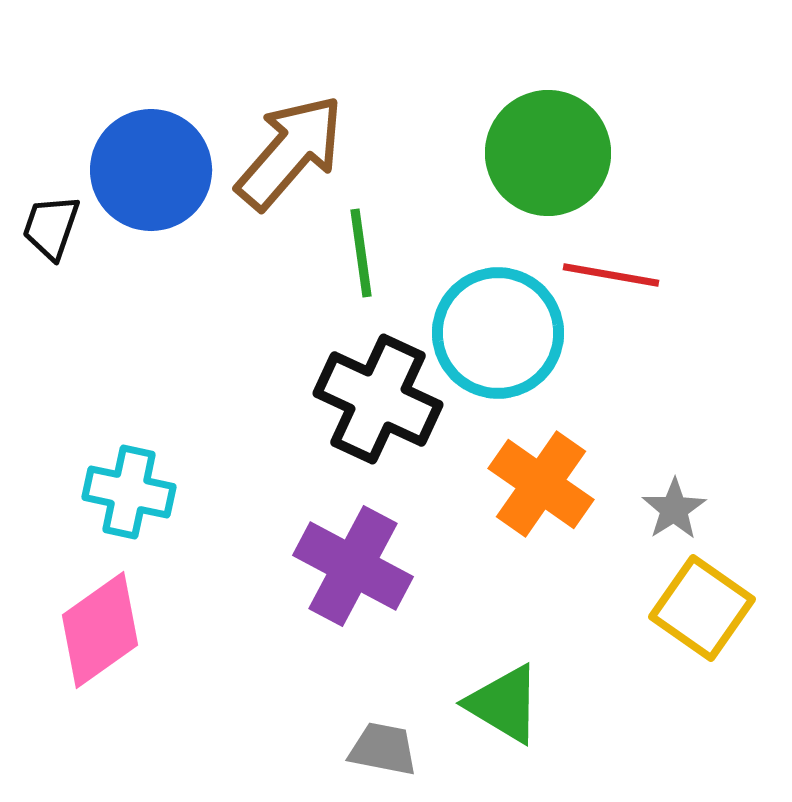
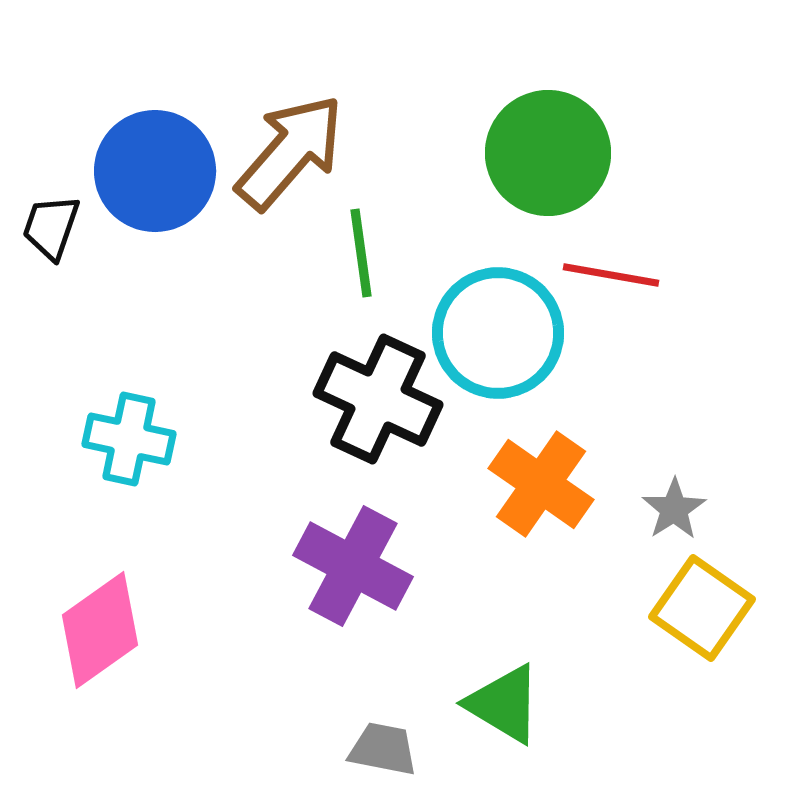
blue circle: moved 4 px right, 1 px down
cyan cross: moved 53 px up
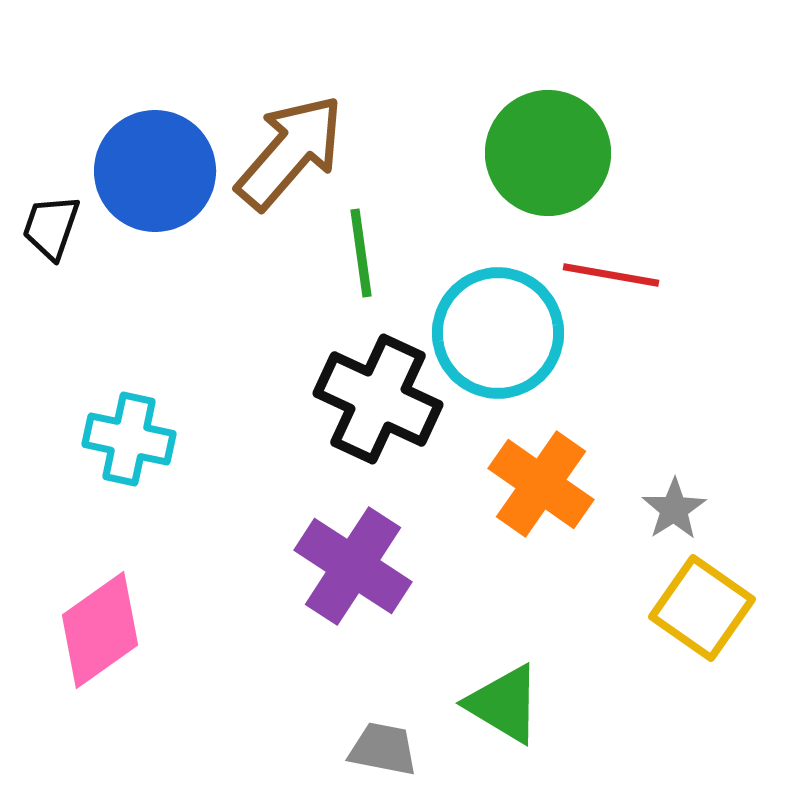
purple cross: rotated 5 degrees clockwise
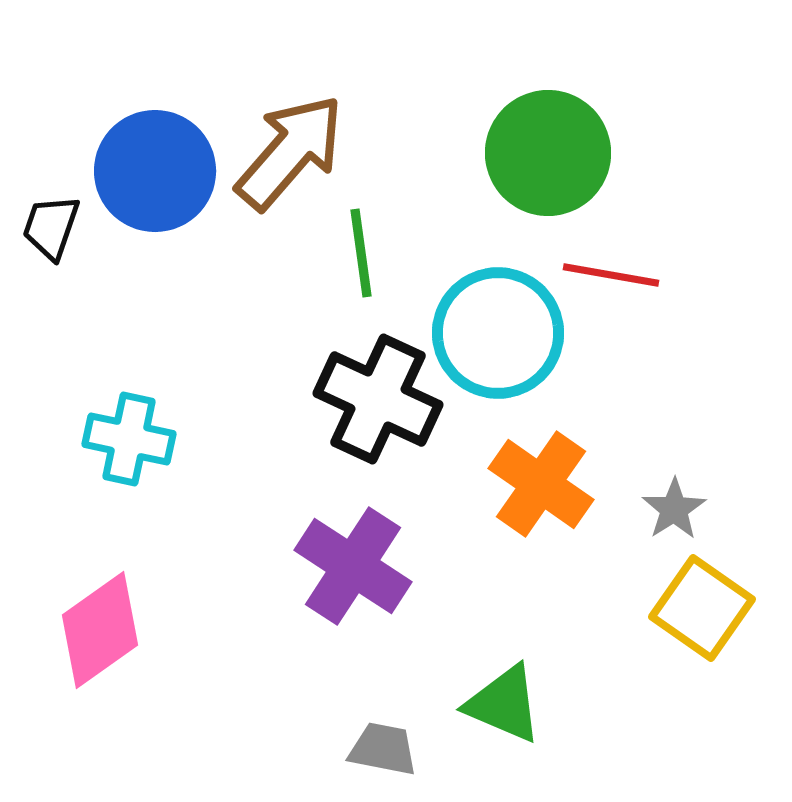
green triangle: rotated 8 degrees counterclockwise
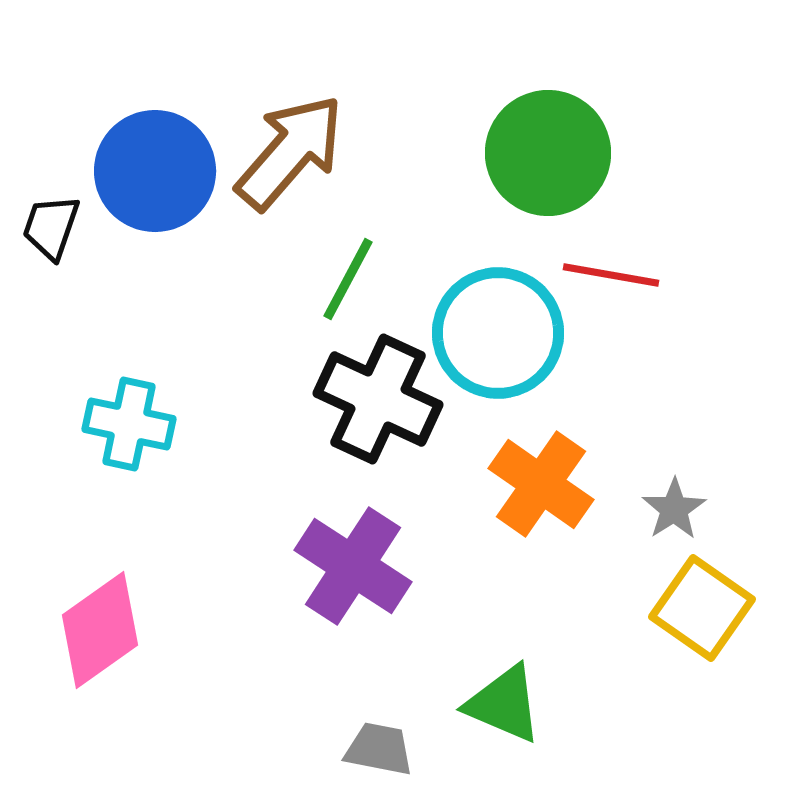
green line: moved 13 px left, 26 px down; rotated 36 degrees clockwise
cyan cross: moved 15 px up
gray trapezoid: moved 4 px left
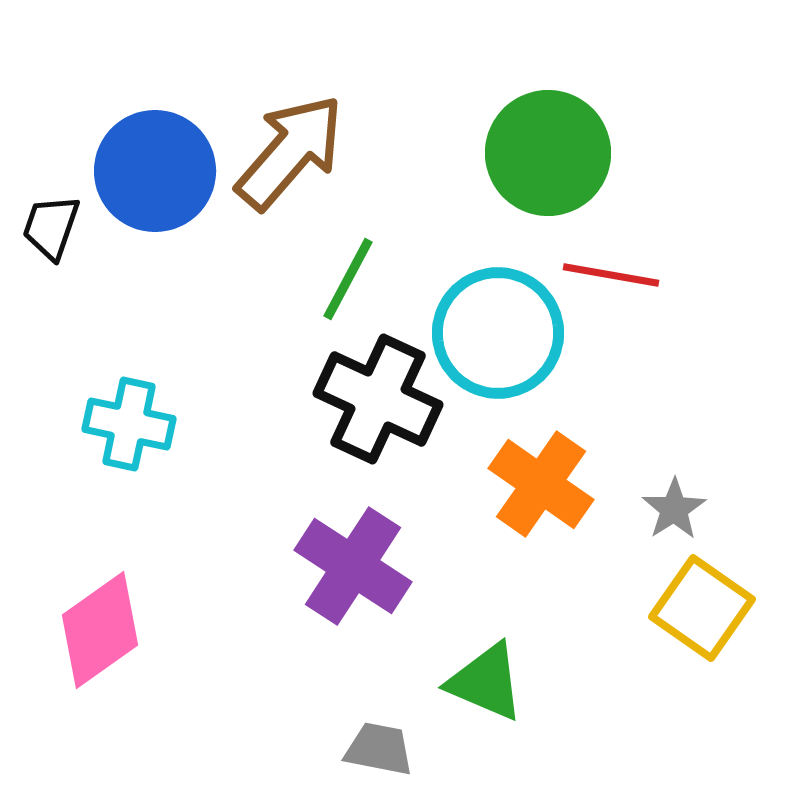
green triangle: moved 18 px left, 22 px up
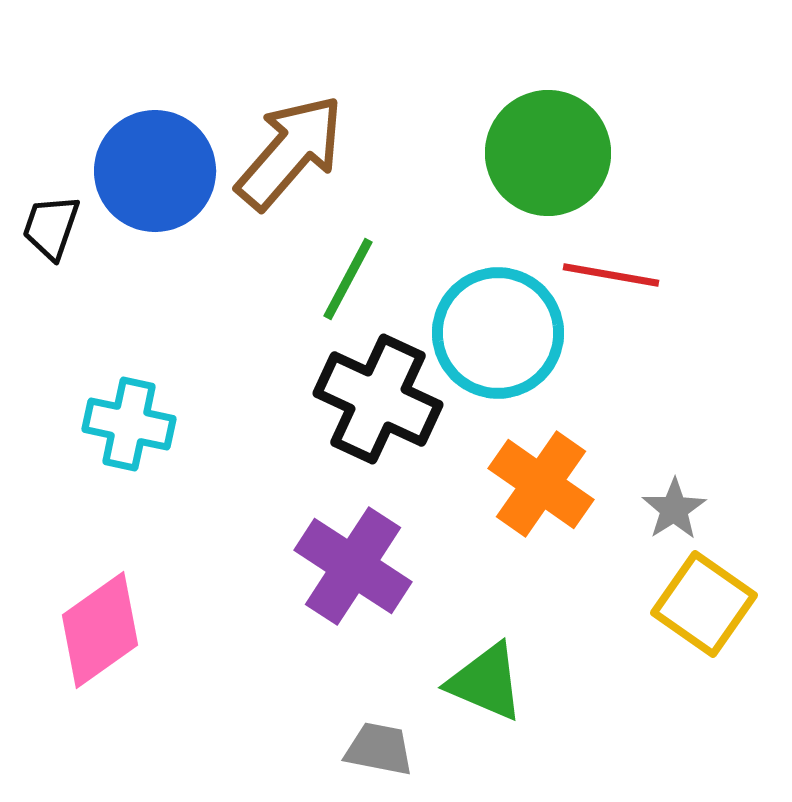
yellow square: moved 2 px right, 4 px up
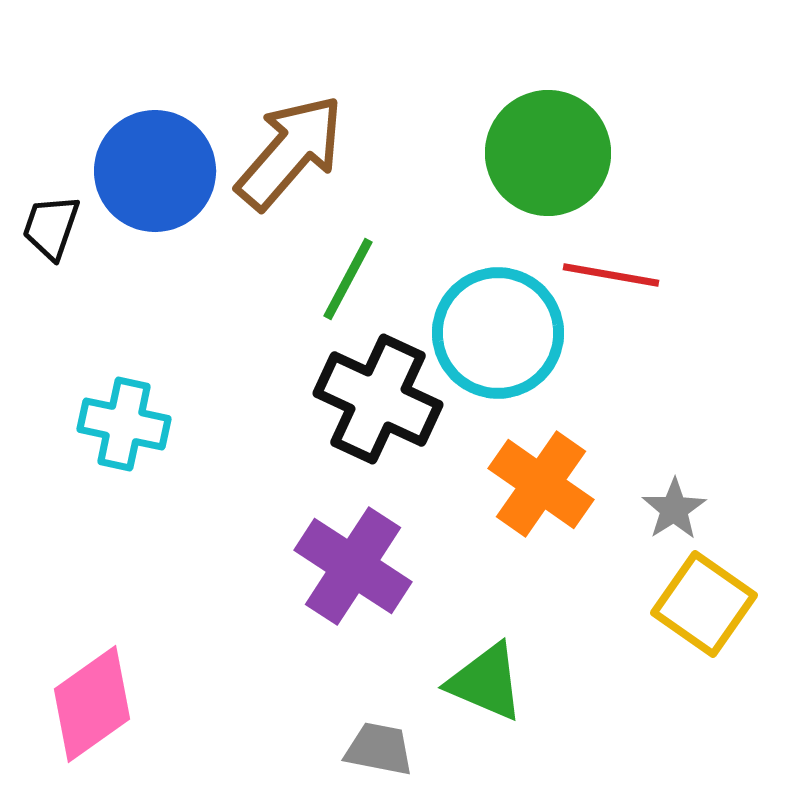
cyan cross: moved 5 px left
pink diamond: moved 8 px left, 74 px down
